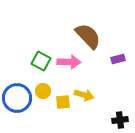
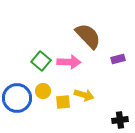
green square: rotated 12 degrees clockwise
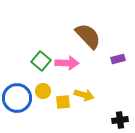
pink arrow: moved 2 px left, 1 px down
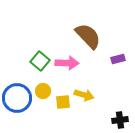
green square: moved 1 px left
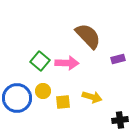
yellow arrow: moved 8 px right, 2 px down
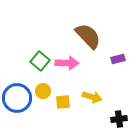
black cross: moved 1 px left, 1 px up
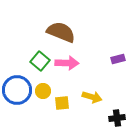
brown semicircle: moved 27 px left, 4 px up; rotated 24 degrees counterclockwise
blue circle: moved 8 px up
yellow square: moved 1 px left, 1 px down
black cross: moved 2 px left, 1 px up
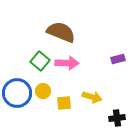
blue circle: moved 3 px down
yellow square: moved 2 px right
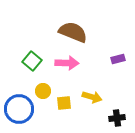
brown semicircle: moved 12 px right
green square: moved 8 px left
blue circle: moved 2 px right, 16 px down
